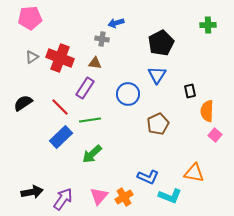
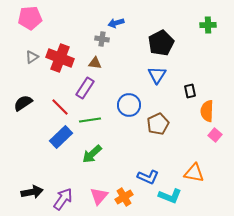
blue circle: moved 1 px right, 11 px down
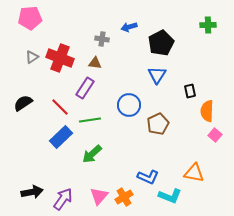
blue arrow: moved 13 px right, 4 px down
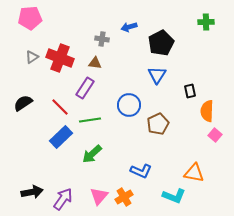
green cross: moved 2 px left, 3 px up
blue L-shape: moved 7 px left, 6 px up
cyan L-shape: moved 4 px right
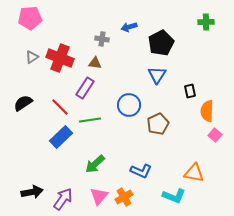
green arrow: moved 3 px right, 10 px down
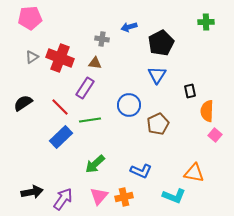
orange cross: rotated 18 degrees clockwise
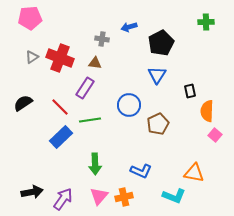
green arrow: rotated 50 degrees counterclockwise
